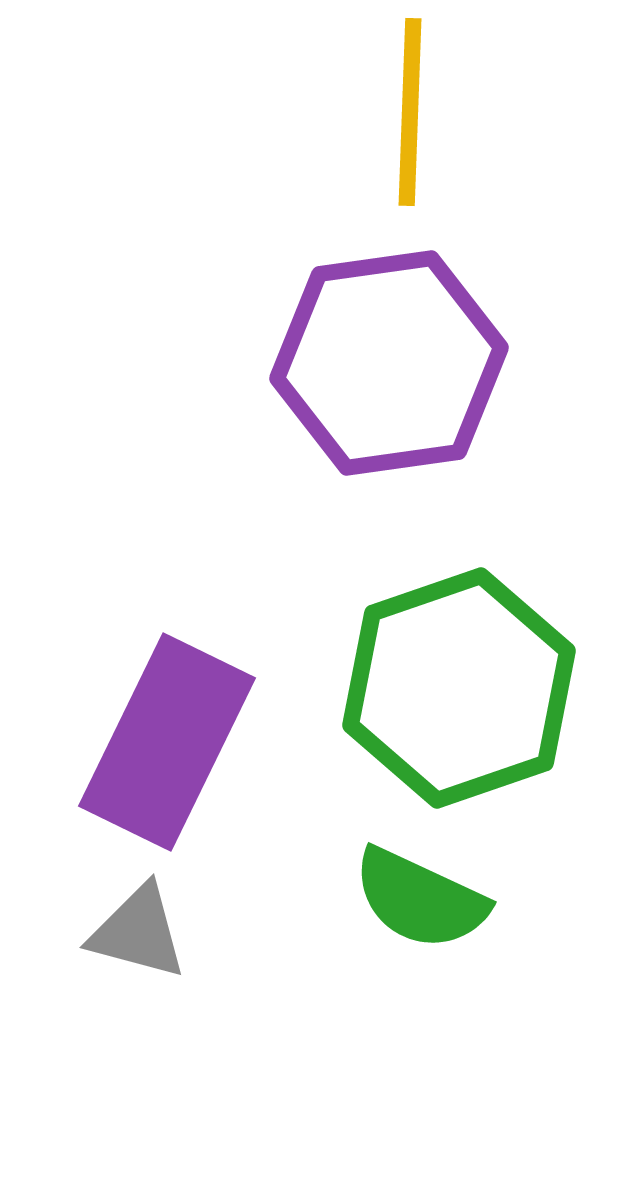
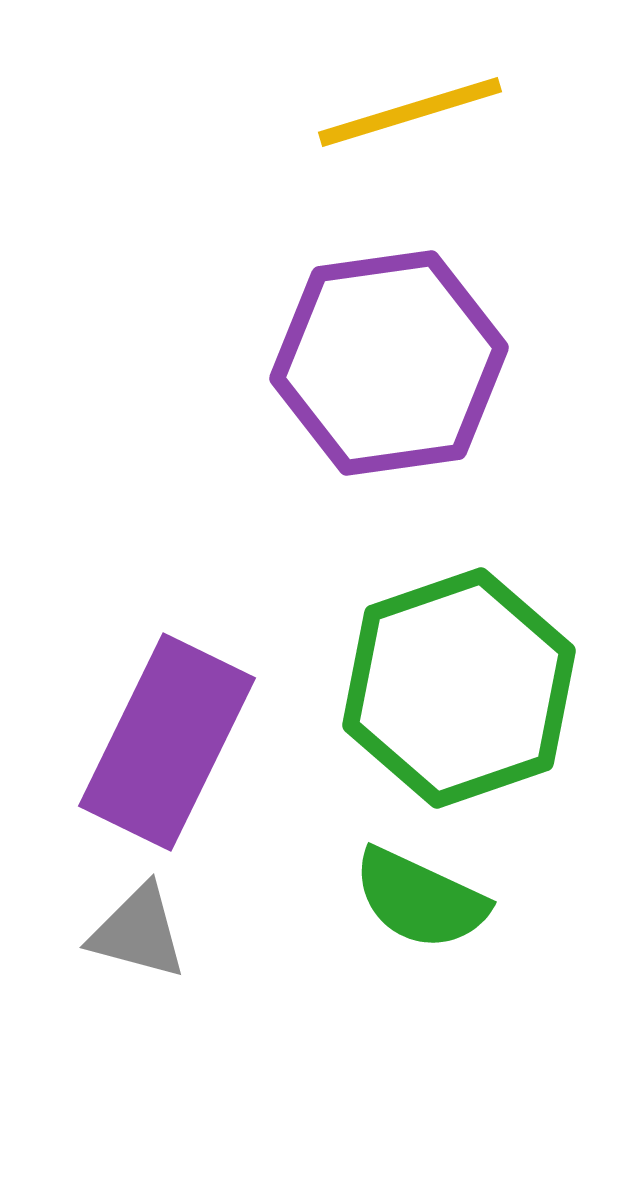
yellow line: rotated 71 degrees clockwise
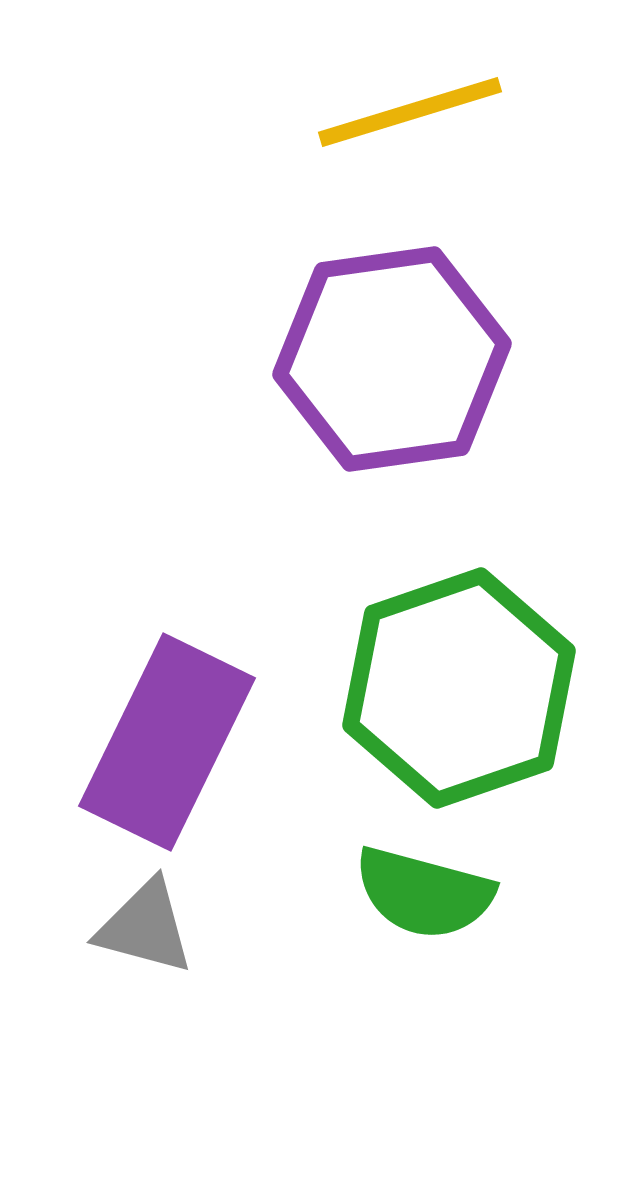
purple hexagon: moved 3 px right, 4 px up
green semicircle: moved 4 px right, 6 px up; rotated 10 degrees counterclockwise
gray triangle: moved 7 px right, 5 px up
